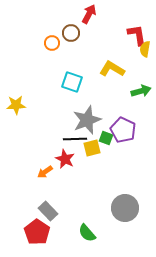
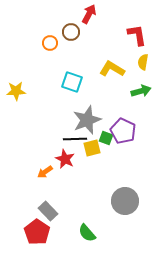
brown circle: moved 1 px up
orange circle: moved 2 px left
yellow semicircle: moved 2 px left, 13 px down
yellow star: moved 14 px up
purple pentagon: moved 1 px down
gray circle: moved 7 px up
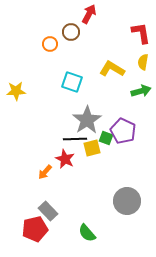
red L-shape: moved 4 px right, 2 px up
orange circle: moved 1 px down
gray star: rotated 12 degrees counterclockwise
orange arrow: rotated 14 degrees counterclockwise
gray circle: moved 2 px right
red pentagon: moved 2 px left, 3 px up; rotated 25 degrees clockwise
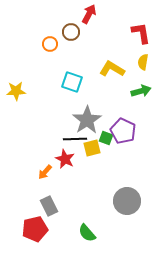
gray rectangle: moved 1 px right, 5 px up; rotated 18 degrees clockwise
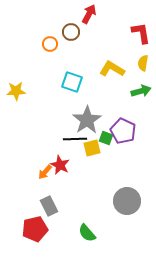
yellow semicircle: moved 1 px down
red star: moved 5 px left, 6 px down
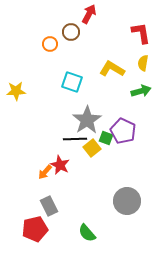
yellow square: rotated 24 degrees counterclockwise
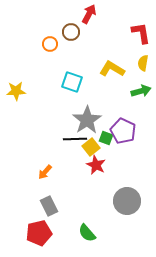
yellow square: moved 1 px left, 1 px up
red star: moved 36 px right
red pentagon: moved 4 px right, 4 px down
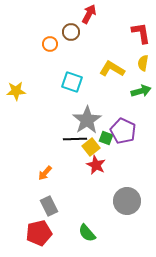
orange arrow: moved 1 px down
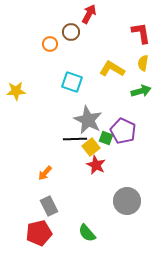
gray star: moved 1 px right; rotated 12 degrees counterclockwise
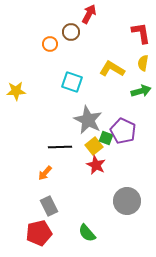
black line: moved 15 px left, 8 px down
yellow square: moved 3 px right, 1 px up
